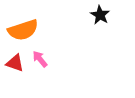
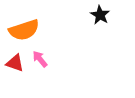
orange semicircle: moved 1 px right
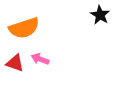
orange semicircle: moved 2 px up
pink arrow: rotated 30 degrees counterclockwise
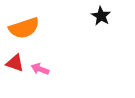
black star: moved 1 px right, 1 px down
pink arrow: moved 10 px down
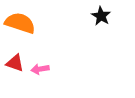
orange semicircle: moved 4 px left, 5 px up; rotated 144 degrees counterclockwise
pink arrow: rotated 30 degrees counterclockwise
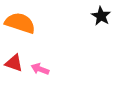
red triangle: moved 1 px left
pink arrow: rotated 30 degrees clockwise
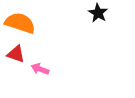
black star: moved 3 px left, 3 px up
red triangle: moved 2 px right, 9 px up
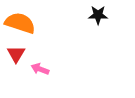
black star: moved 2 px down; rotated 30 degrees counterclockwise
red triangle: rotated 42 degrees clockwise
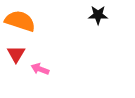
orange semicircle: moved 2 px up
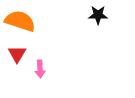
red triangle: moved 1 px right
pink arrow: rotated 114 degrees counterclockwise
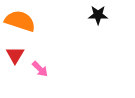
red triangle: moved 2 px left, 1 px down
pink arrow: rotated 42 degrees counterclockwise
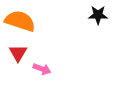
red triangle: moved 3 px right, 2 px up
pink arrow: moved 2 px right; rotated 24 degrees counterclockwise
